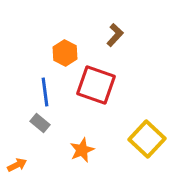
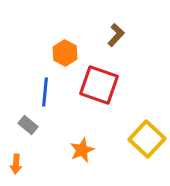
brown L-shape: moved 1 px right
red square: moved 3 px right
blue line: rotated 12 degrees clockwise
gray rectangle: moved 12 px left, 2 px down
orange arrow: moved 1 px left, 1 px up; rotated 120 degrees clockwise
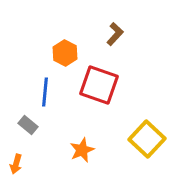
brown L-shape: moved 1 px left, 1 px up
orange arrow: rotated 12 degrees clockwise
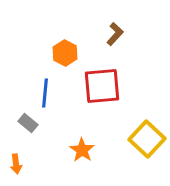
red square: moved 3 px right, 1 px down; rotated 24 degrees counterclockwise
blue line: moved 1 px down
gray rectangle: moved 2 px up
orange star: rotated 15 degrees counterclockwise
orange arrow: rotated 24 degrees counterclockwise
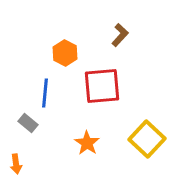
brown L-shape: moved 5 px right, 1 px down
orange star: moved 5 px right, 7 px up
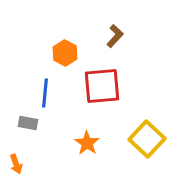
brown L-shape: moved 5 px left, 1 px down
gray rectangle: rotated 30 degrees counterclockwise
orange arrow: rotated 12 degrees counterclockwise
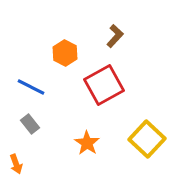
red square: moved 2 px right, 1 px up; rotated 24 degrees counterclockwise
blue line: moved 14 px left, 6 px up; rotated 68 degrees counterclockwise
gray rectangle: moved 2 px right, 1 px down; rotated 42 degrees clockwise
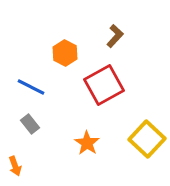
orange arrow: moved 1 px left, 2 px down
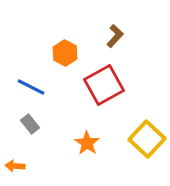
orange arrow: rotated 114 degrees clockwise
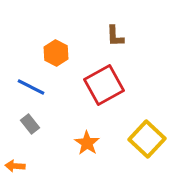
brown L-shape: rotated 135 degrees clockwise
orange hexagon: moved 9 px left
